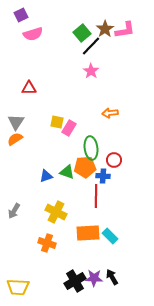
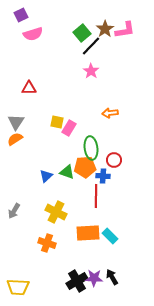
blue triangle: rotated 24 degrees counterclockwise
black cross: moved 2 px right
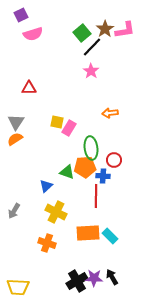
black line: moved 1 px right, 1 px down
blue triangle: moved 10 px down
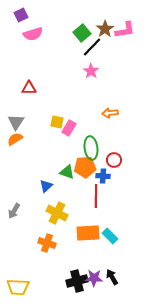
yellow cross: moved 1 px right, 1 px down
black cross: rotated 15 degrees clockwise
